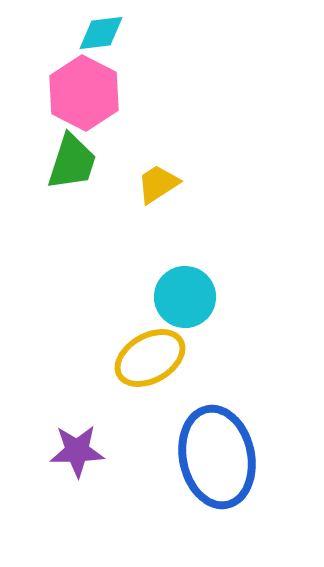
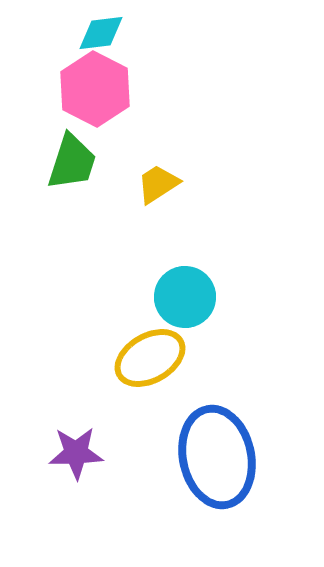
pink hexagon: moved 11 px right, 4 px up
purple star: moved 1 px left, 2 px down
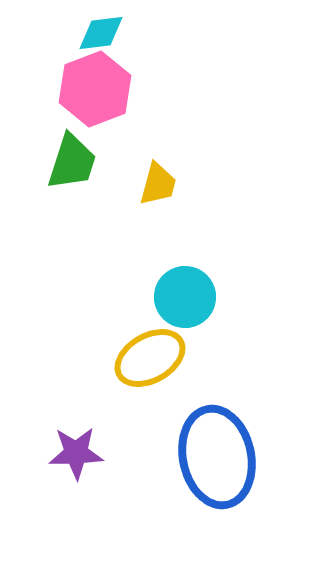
pink hexagon: rotated 12 degrees clockwise
yellow trapezoid: rotated 138 degrees clockwise
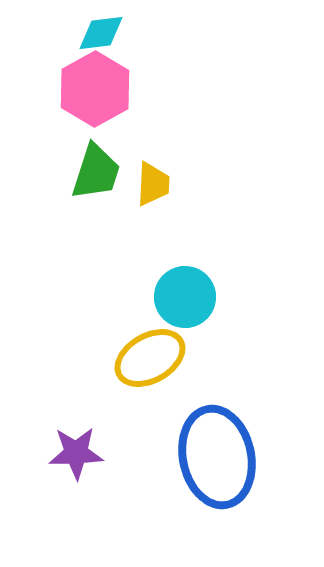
pink hexagon: rotated 8 degrees counterclockwise
green trapezoid: moved 24 px right, 10 px down
yellow trapezoid: moved 5 px left; rotated 12 degrees counterclockwise
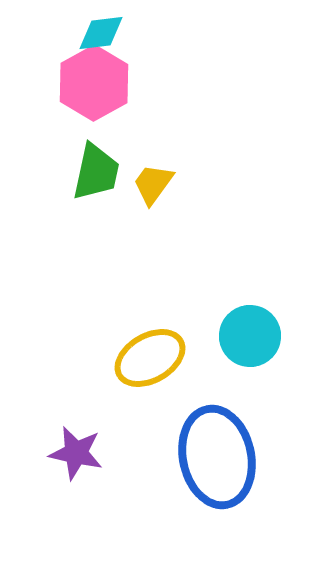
pink hexagon: moved 1 px left, 6 px up
green trapezoid: rotated 6 degrees counterclockwise
yellow trapezoid: rotated 147 degrees counterclockwise
cyan circle: moved 65 px right, 39 px down
purple star: rotated 14 degrees clockwise
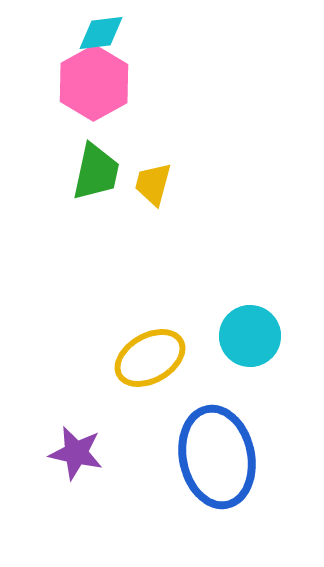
yellow trapezoid: rotated 21 degrees counterclockwise
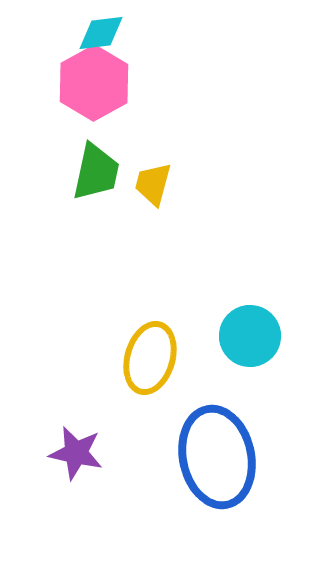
yellow ellipse: rotated 44 degrees counterclockwise
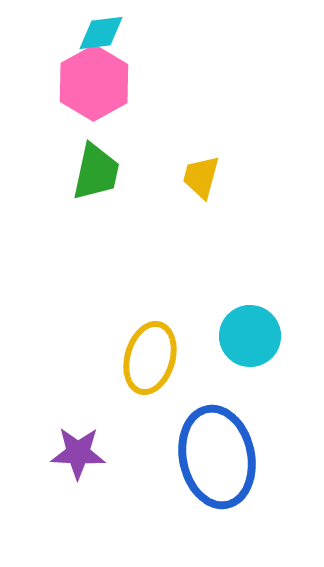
yellow trapezoid: moved 48 px right, 7 px up
purple star: moved 2 px right; rotated 10 degrees counterclockwise
